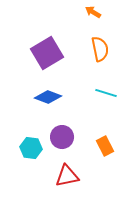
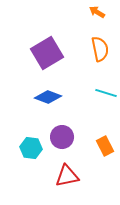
orange arrow: moved 4 px right
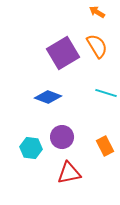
orange semicircle: moved 3 px left, 3 px up; rotated 20 degrees counterclockwise
purple square: moved 16 px right
red triangle: moved 2 px right, 3 px up
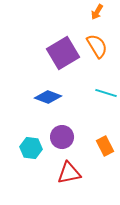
orange arrow: rotated 91 degrees counterclockwise
